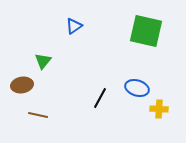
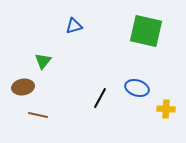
blue triangle: rotated 18 degrees clockwise
brown ellipse: moved 1 px right, 2 px down
yellow cross: moved 7 px right
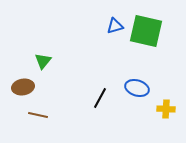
blue triangle: moved 41 px right
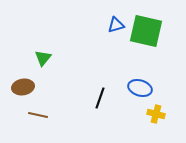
blue triangle: moved 1 px right, 1 px up
green triangle: moved 3 px up
blue ellipse: moved 3 px right
black line: rotated 10 degrees counterclockwise
yellow cross: moved 10 px left, 5 px down; rotated 12 degrees clockwise
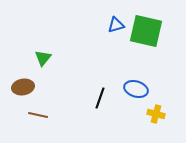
blue ellipse: moved 4 px left, 1 px down
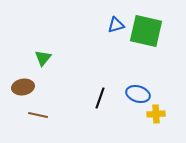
blue ellipse: moved 2 px right, 5 px down
yellow cross: rotated 18 degrees counterclockwise
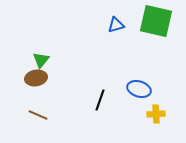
green square: moved 10 px right, 10 px up
green triangle: moved 2 px left, 2 px down
brown ellipse: moved 13 px right, 9 px up
blue ellipse: moved 1 px right, 5 px up
black line: moved 2 px down
brown line: rotated 12 degrees clockwise
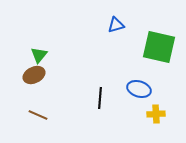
green square: moved 3 px right, 26 px down
green triangle: moved 2 px left, 5 px up
brown ellipse: moved 2 px left, 3 px up; rotated 15 degrees counterclockwise
black line: moved 2 px up; rotated 15 degrees counterclockwise
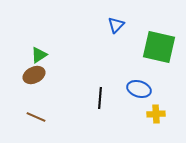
blue triangle: rotated 30 degrees counterclockwise
green triangle: rotated 18 degrees clockwise
brown line: moved 2 px left, 2 px down
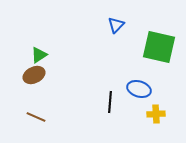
black line: moved 10 px right, 4 px down
